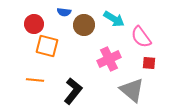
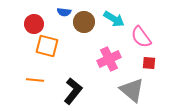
brown circle: moved 3 px up
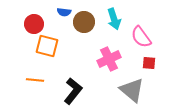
cyan arrow: rotated 40 degrees clockwise
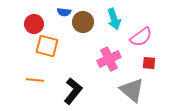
brown circle: moved 1 px left
pink semicircle: rotated 90 degrees counterclockwise
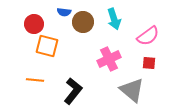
pink semicircle: moved 7 px right, 1 px up
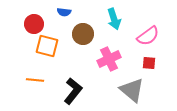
brown circle: moved 12 px down
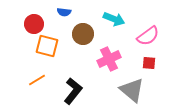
cyan arrow: rotated 50 degrees counterclockwise
orange line: moved 2 px right; rotated 36 degrees counterclockwise
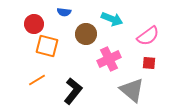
cyan arrow: moved 2 px left
brown circle: moved 3 px right
